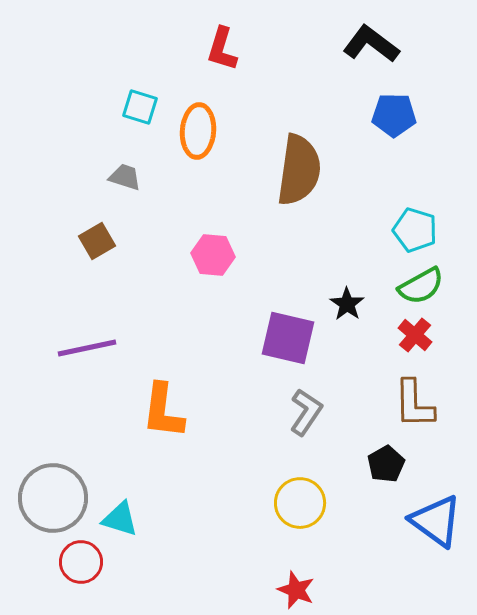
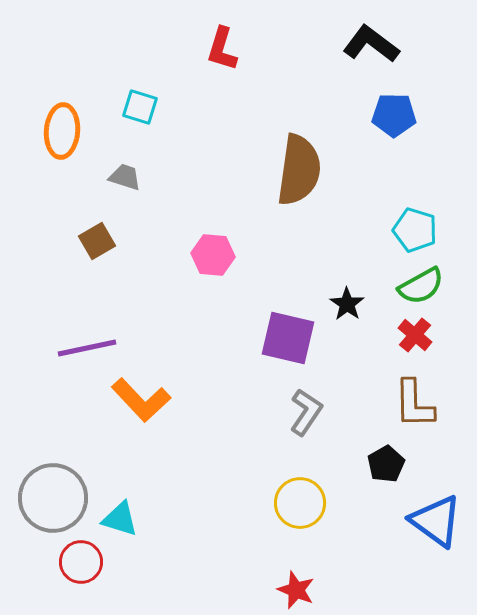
orange ellipse: moved 136 px left
orange L-shape: moved 22 px left, 11 px up; rotated 50 degrees counterclockwise
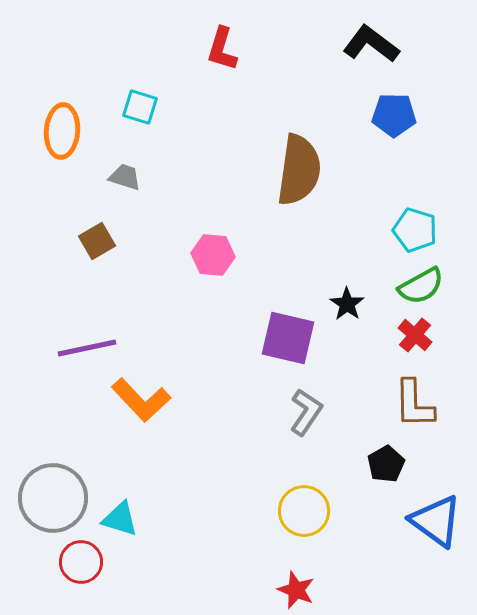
yellow circle: moved 4 px right, 8 px down
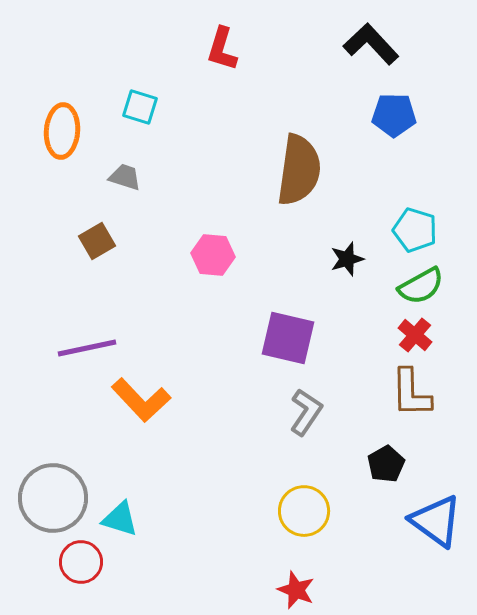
black L-shape: rotated 10 degrees clockwise
black star: moved 45 px up; rotated 20 degrees clockwise
brown L-shape: moved 3 px left, 11 px up
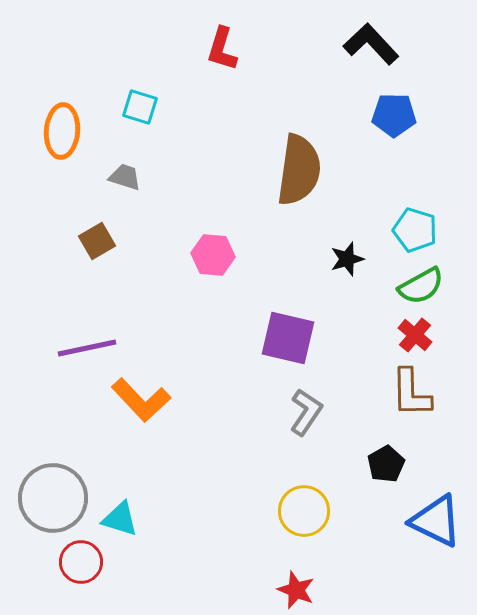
blue triangle: rotated 10 degrees counterclockwise
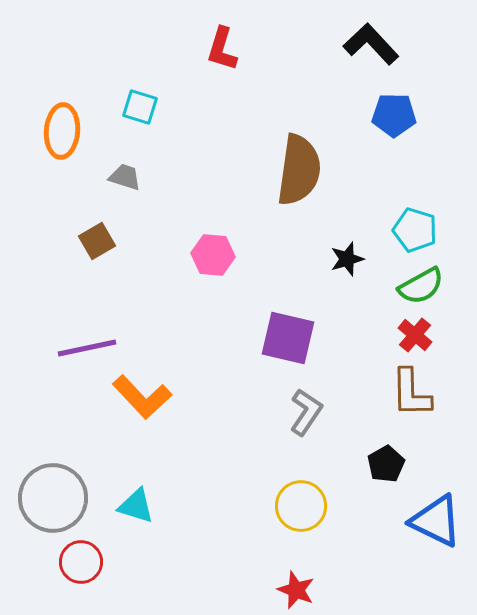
orange L-shape: moved 1 px right, 3 px up
yellow circle: moved 3 px left, 5 px up
cyan triangle: moved 16 px right, 13 px up
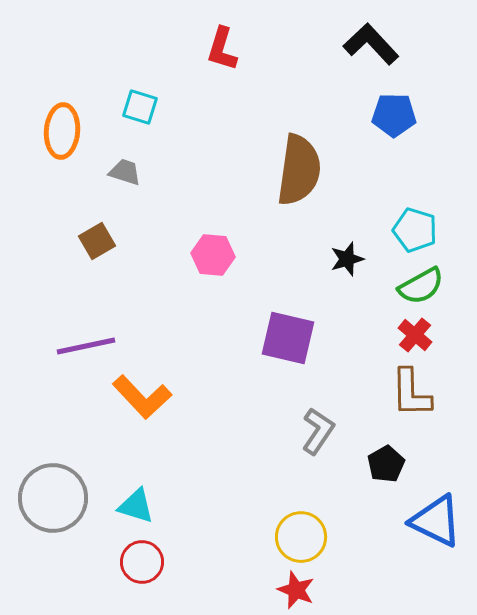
gray trapezoid: moved 5 px up
purple line: moved 1 px left, 2 px up
gray L-shape: moved 12 px right, 19 px down
yellow circle: moved 31 px down
red circle: moved 61 px right
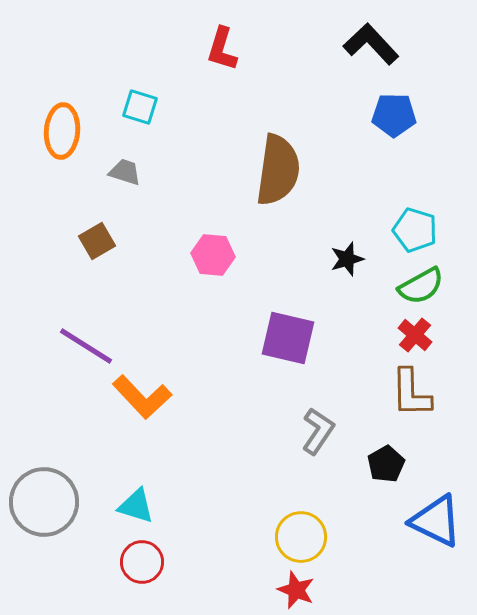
brown semicircle: moved 21 px left
purple line: rotated 44 degrees clockwise
gray circle: moved 9 px left, 4 px down
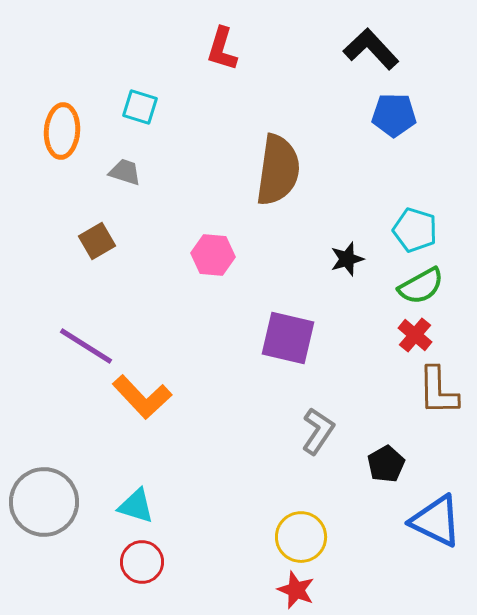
black L-shape: moved 5 px down
brown L-shape: moved 27 px right, 2 px up
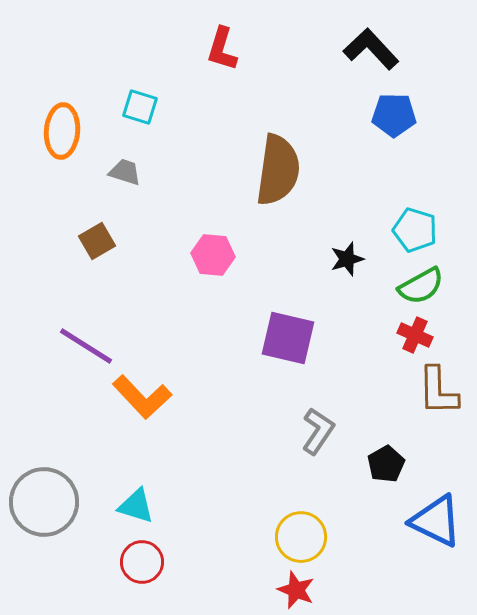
red cross: rotated 16 degrees counterclockwise
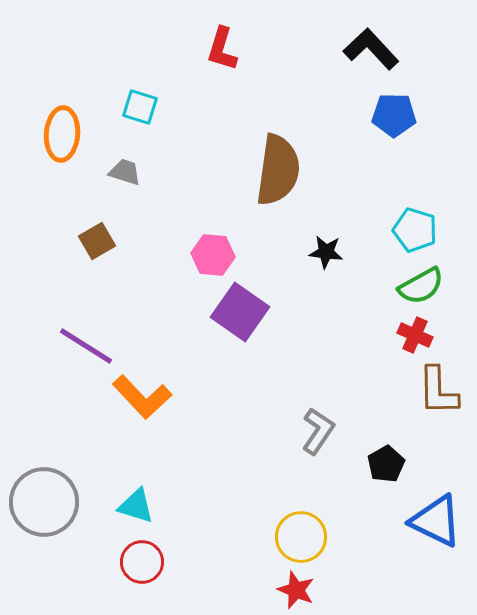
orange ellipse: moved 3 px down
black star: moved 21 px left, 7 px up; rotated 24 degrees clockwise
purple square: moved 48 px left, 26 px up; rotated 22 degrees clockwise
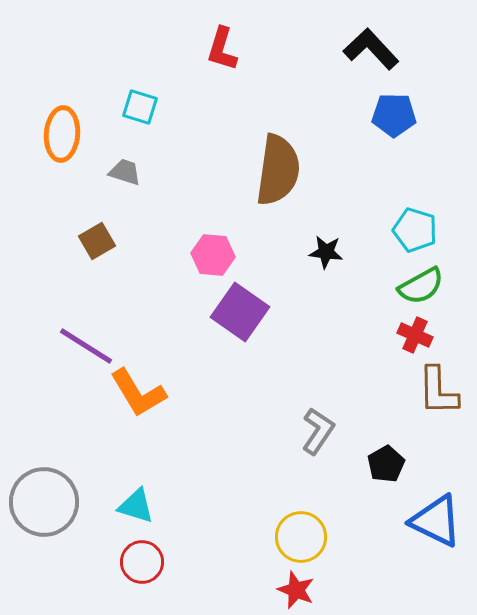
orange L-shape: moved 4 px left, 4 px up; rotated 12 degrees clockwise
